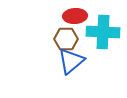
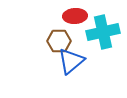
cyan cross: rotated 16 degrees counterclockwise
brown hexagon: moved 7 px left, 2 px down
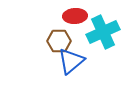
cyan cross: rotated 12 degrees counterclockwise
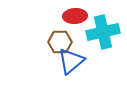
cyan cross: rotated 12 degrees clockwise
brown hexagon: moved 1 px right, 1 px down
